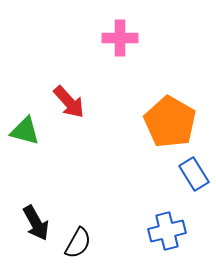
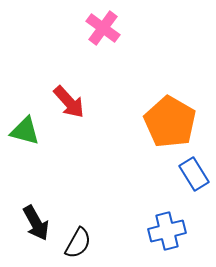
pink cross: moved 17 px left, 10 px up; rotated 36 degrees clockwise
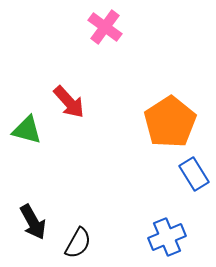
pink cross: moved 2 px right, 1 px up
orange pentagon: rotated 9 degrees clockwise
green triangle: moved 2 px right, 1 px up
black arrow: moved 3 px left, 1 px up
blue cross: moved 6 px down; rotated 9 degrees counterclockwise
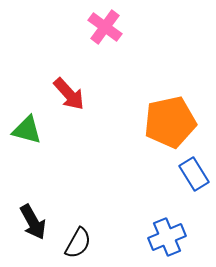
red arrow: moved 8 px up
orange pentagon: rotated 21 degrees clockwise
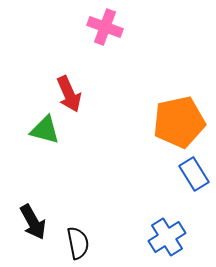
pink cross: rotated 16 degrees counterclockwise
red arrow: rotated 18 degrees clockwise
orange pentagon: moved 9 px right
green triangle: moved 18 px right
blue cross: rotated 9 degrees counterclockwise
black semicircle: rotated 40 degrees counterclockwise
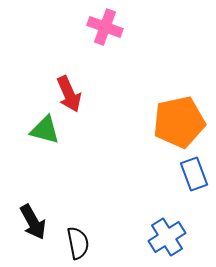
blue rectangle: rotated 12 degrees clockwise
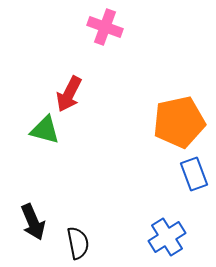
red arrow: rotated 51 degrees clockwise
black arrow: rotated 6 degrees clockwise
